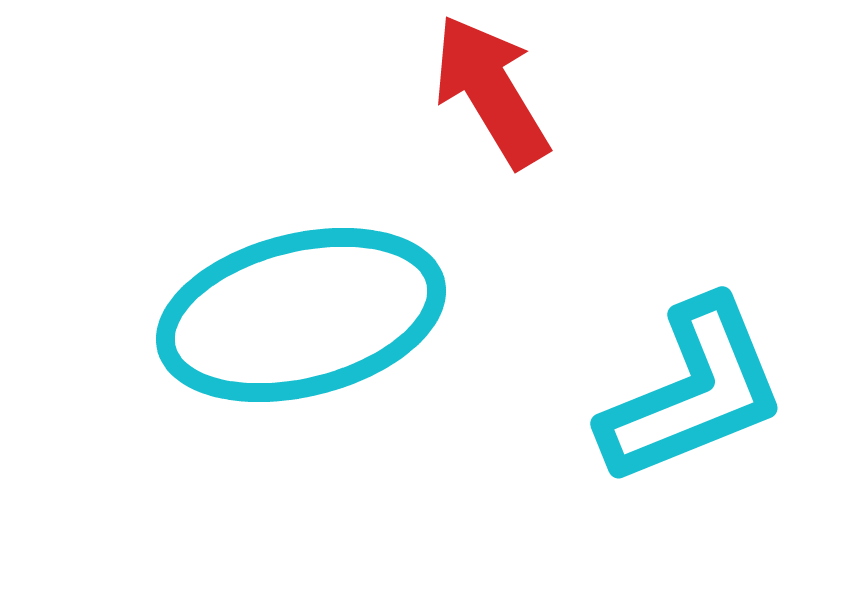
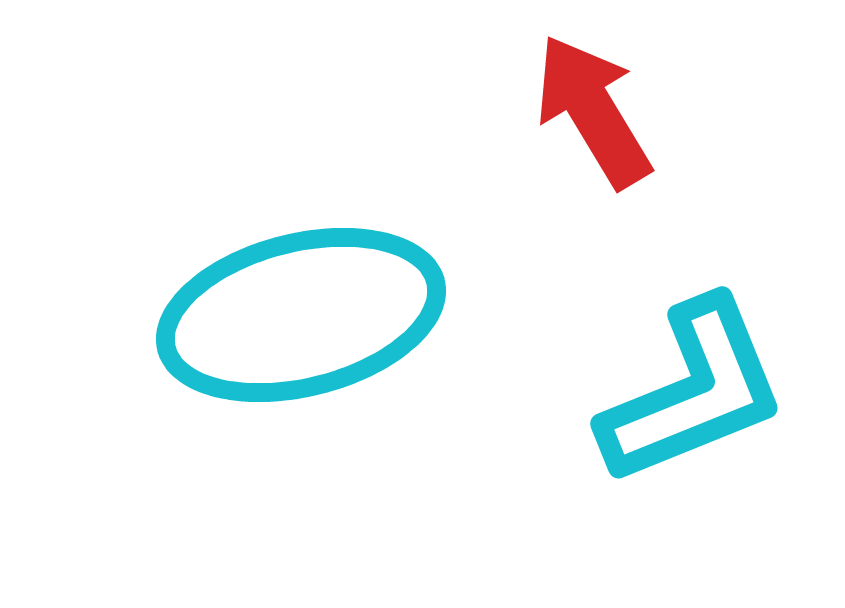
red arrow: moved 102 px right, 20 px down
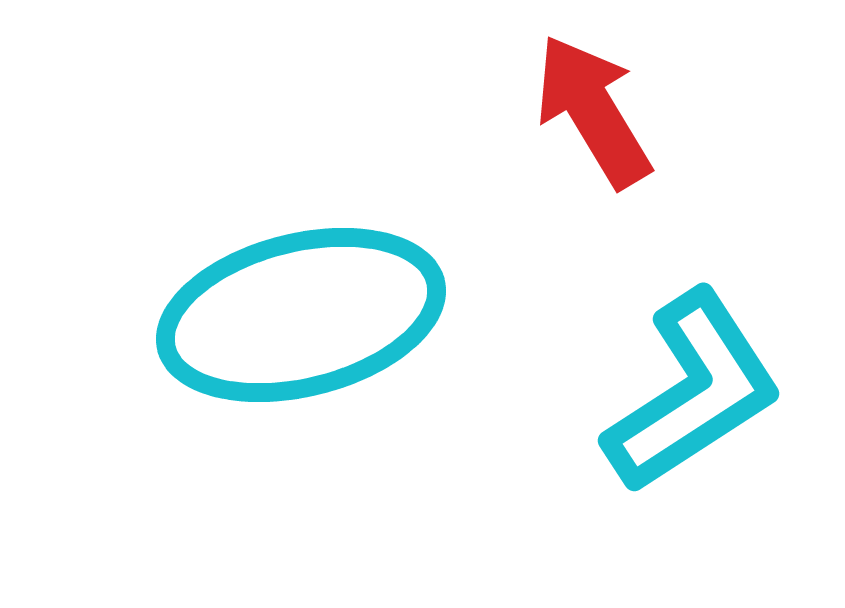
cyan L-shape: rotated 11 degrees counterclockwise
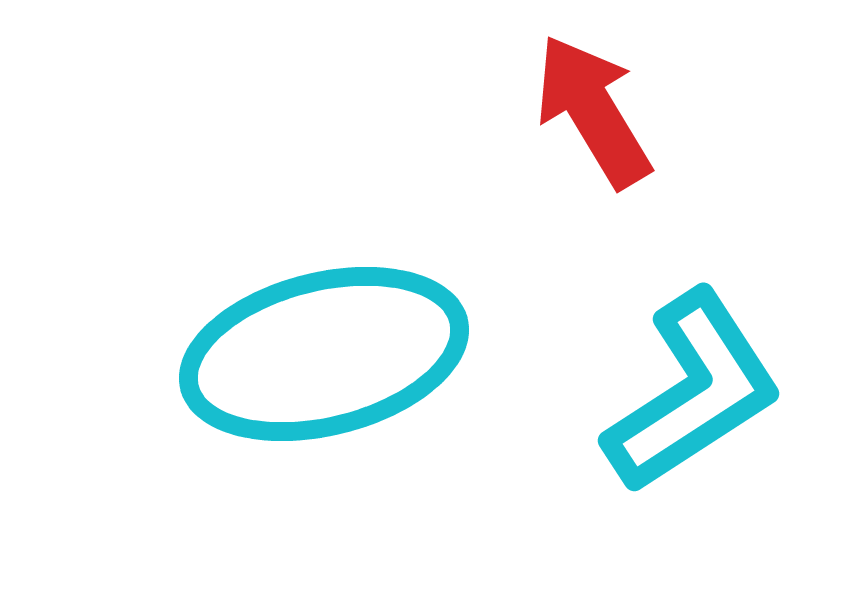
cyan ellipse: moved 23 px right, 39 px down
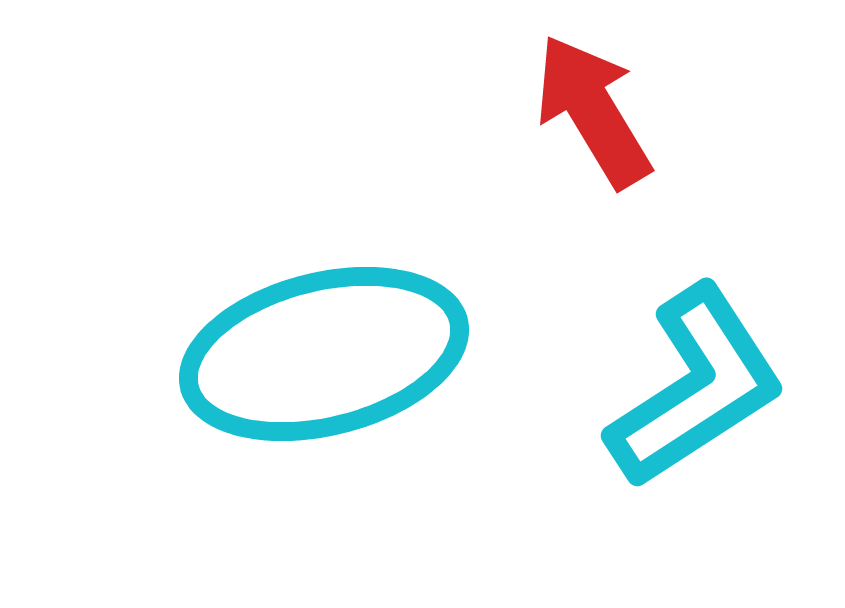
cyan L-shape: moved 3 px right, 5 px up
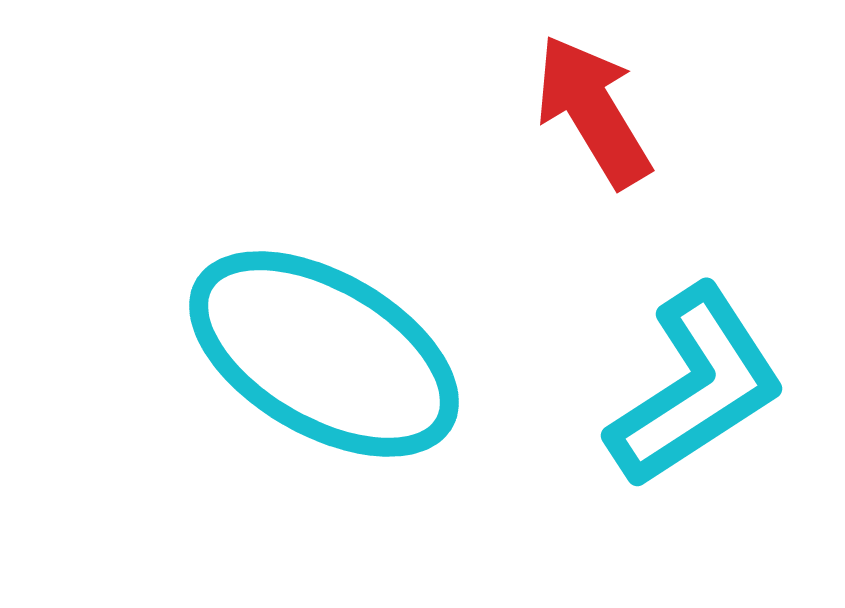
cyan ellipse: rotated 44 degrees clockwise
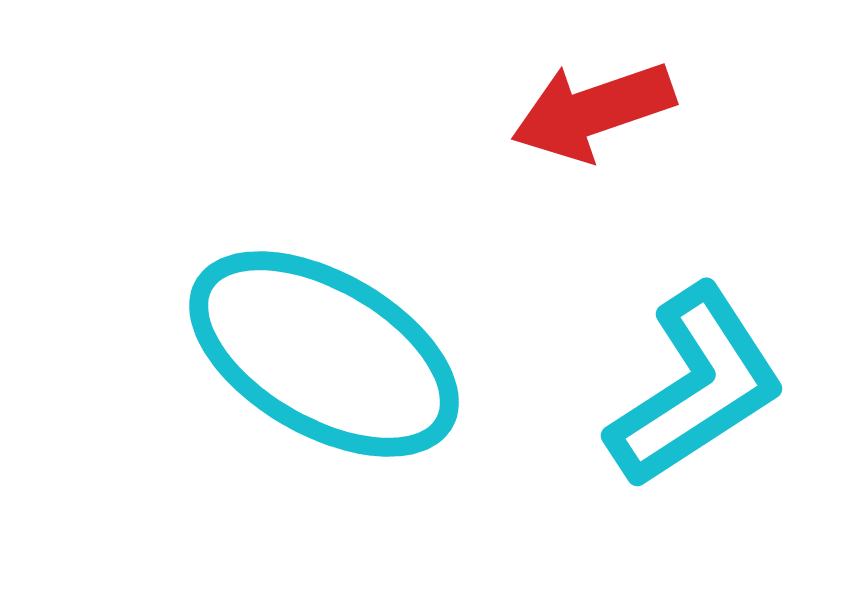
red arrow: rotated 78 degrees counterclockwise
